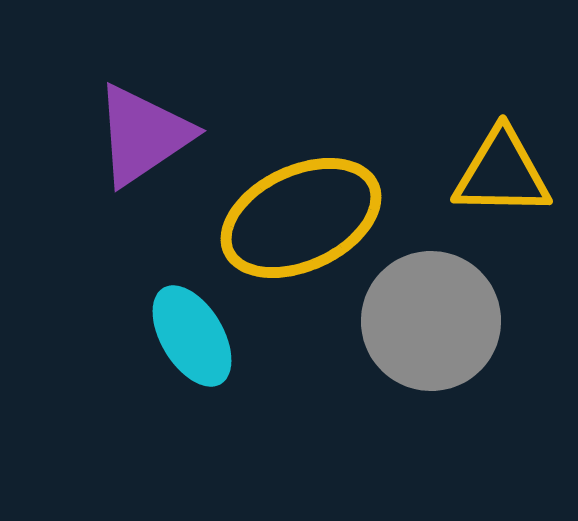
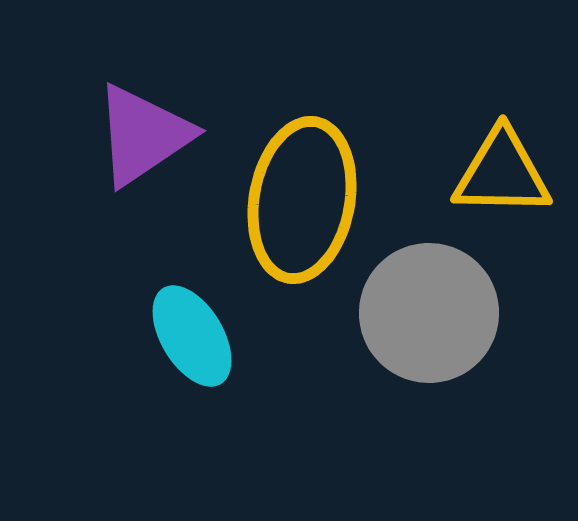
yellow ellipse: moved 1 px right, 18 px up; rotated 55 degrees counterclockwise
gray circle: moved 2 px left, 8 px up
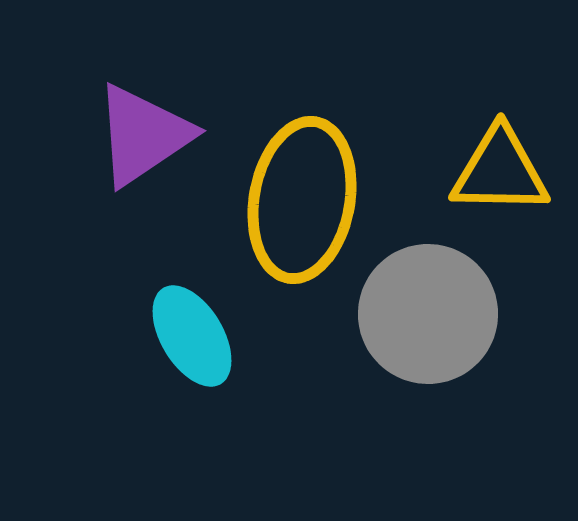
yellow triangle: moved 2 px left, 2 px up
gray circle: moved 1 px left, 1 px down
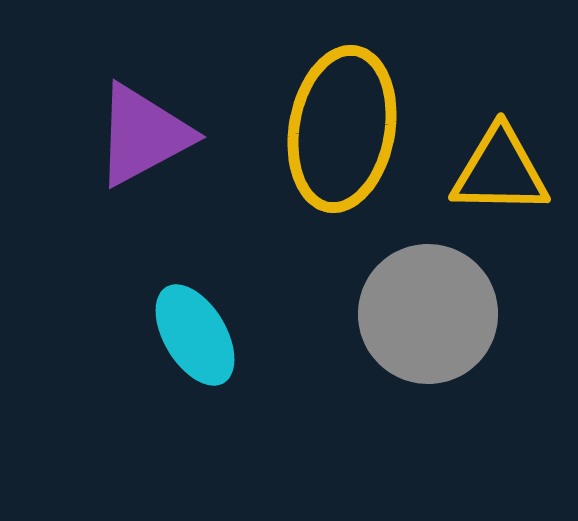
purple triangle: rotated 6 degrees clockwise
yellow ellipse: moved 40 px right, 71 px up
cyan ellipse: moved 3 px right, 1 px up
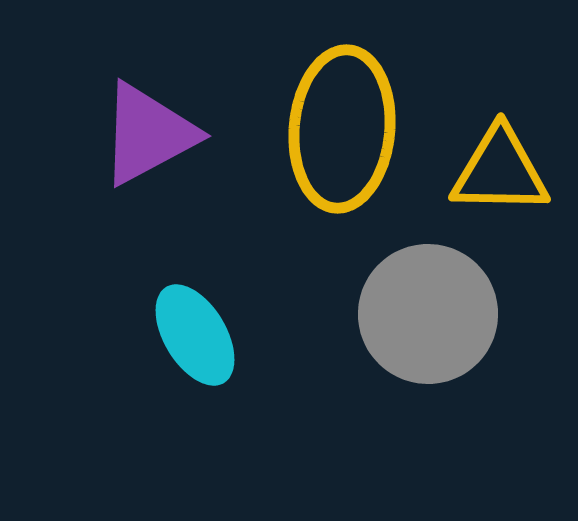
yellow ellipse: rotated 5 degrees counterclockwise
purple triangle: moved 5 px right, 1 px up
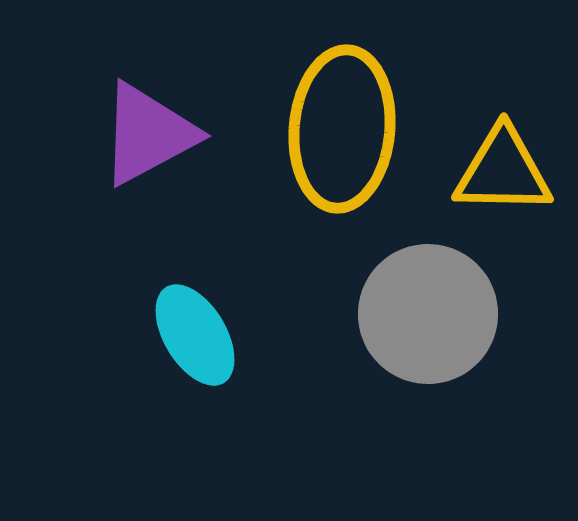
yellow triangle: moved 3 px right
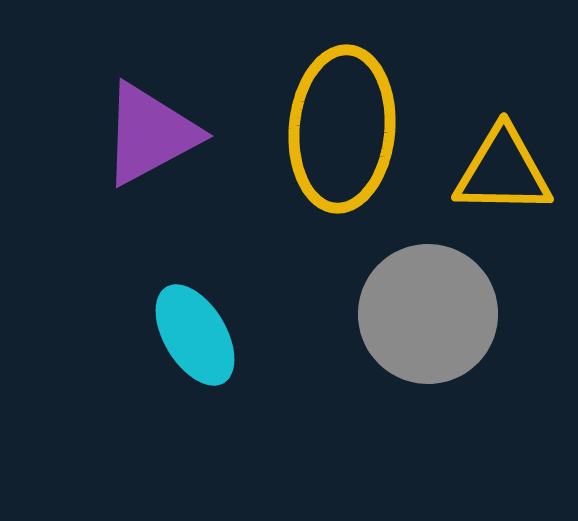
purple triangle: moved 2 px right
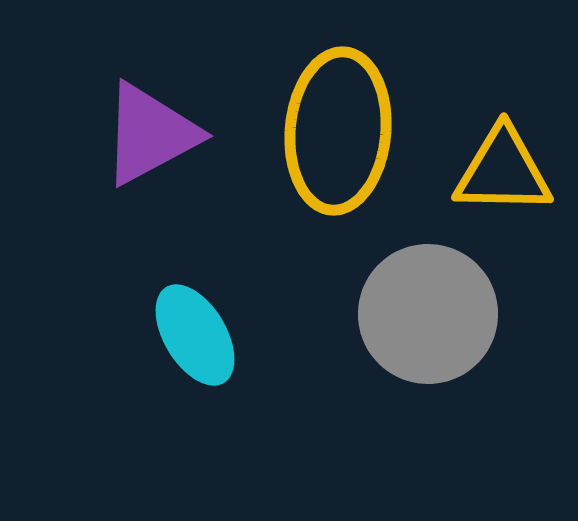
yellow ellipse: moved 4 px left, 2 px down
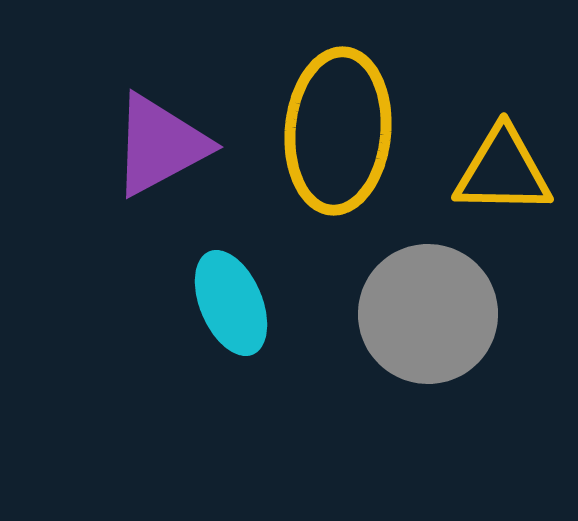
purple triangle: moved 10 px right, 11 px down
cyan ellipse: moved 36 px right, 32 px up; rotated 8 degrees clockwise
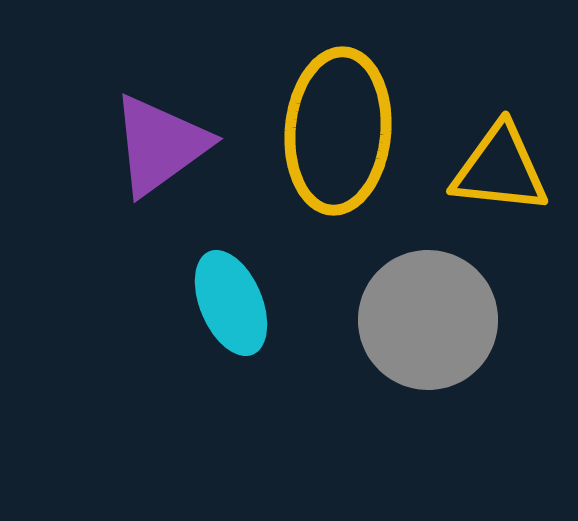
purple triangle: rotated 8 degrees counterclockwise
yellow triangle: moved 3 px left, 2 px up; rotated 5 degrees clockwise
gray circle: moved 6 px down
